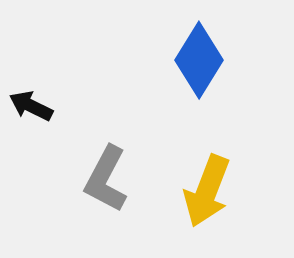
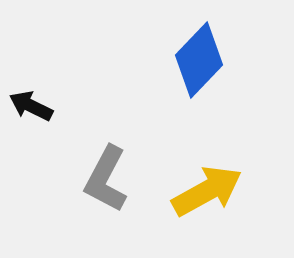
blue diamond: rotated 12 degrees clockwise
yellow arrow: rotated 140 degrees counterclockwise
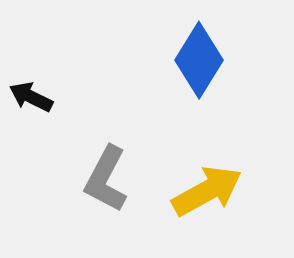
blue diamond: rotated 12 degrees counterclockwise
black arrow: moved 9 px up
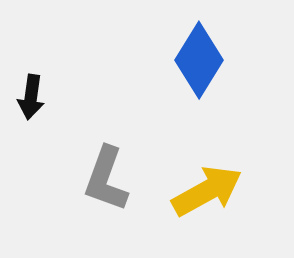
black arrow: rotated 108 degrees counterclockwise
gray L-shape: rotated 8 degrees counterclockwise
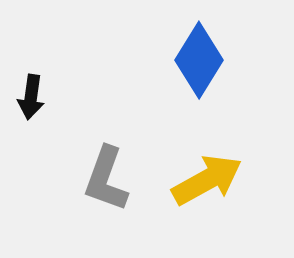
yellow arrow: moved 11 px up
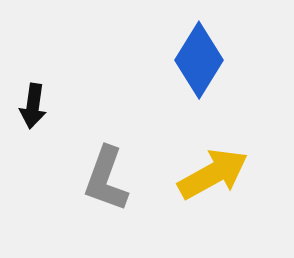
black arrow: moved 2 px right, 9 px down
yellow arrow: moved 6 px right, 6 px up
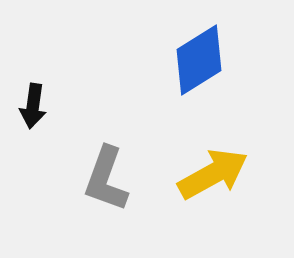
blue diamond: rotated 26 degrees clockwise
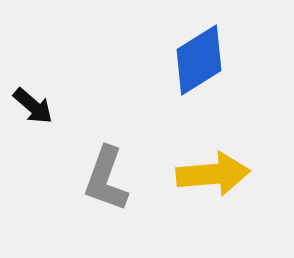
black arrow: rotated 57 degrees counterclockwise
yellow arrow: rotated 24 degrees clockwise
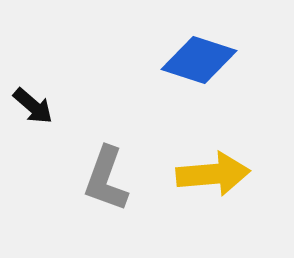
blue diamond: rotated 50 degrees clockwise
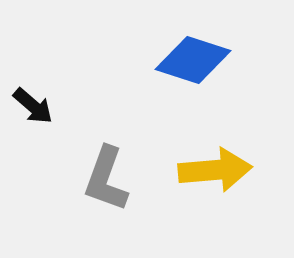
blue diamond: moved 6 px left
yellow arrow: moved 2 px right, 4 px up
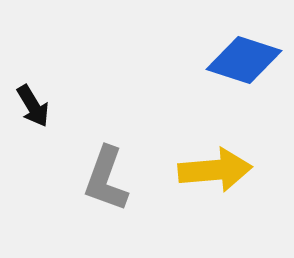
blue diamond: moved 51 px right
black arrow: rotated 18 degrees clockwise
